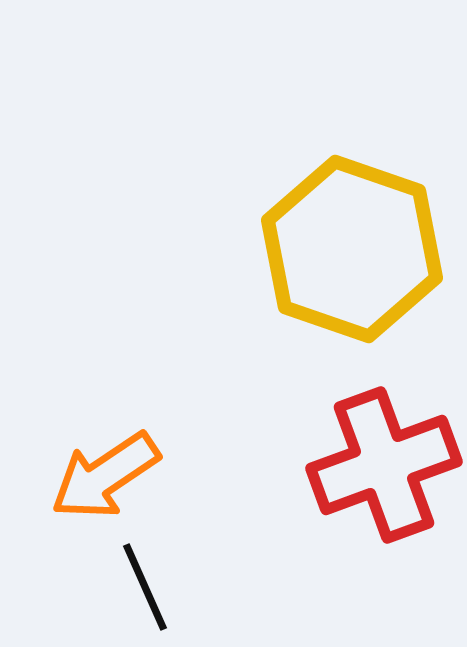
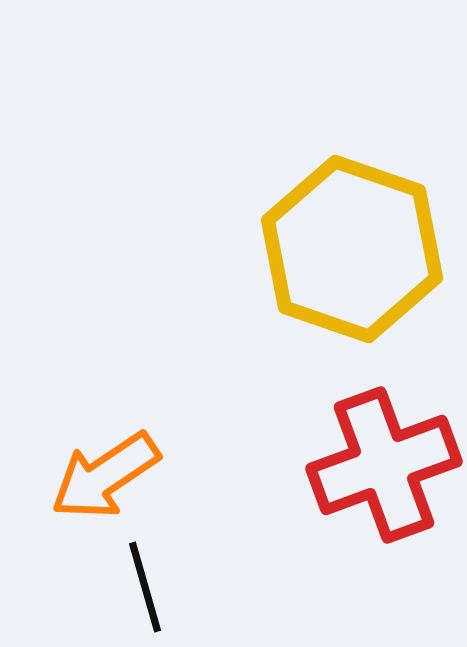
black line: rotated 8 degrees clockwise
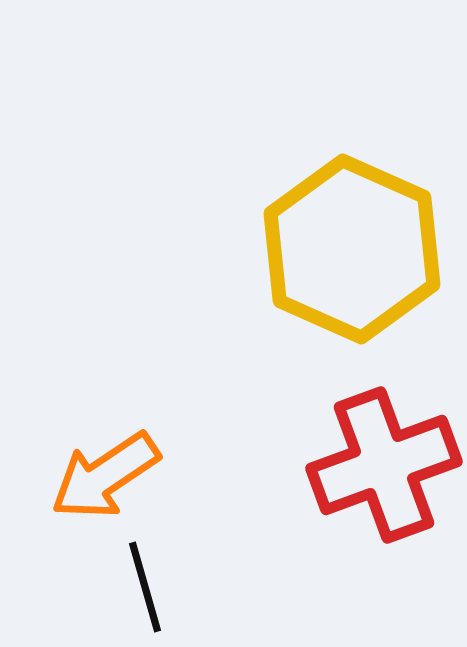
yellow hexagon: rotated 5 degrees clockwise
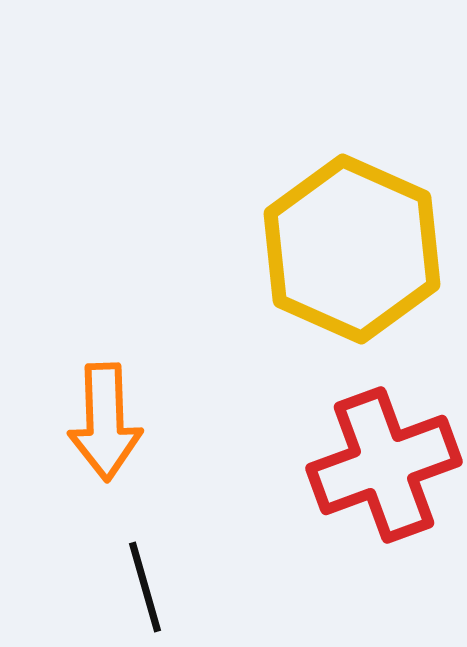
orange arrow: moved 54 px up; rotated 58 degrees counterclockwise
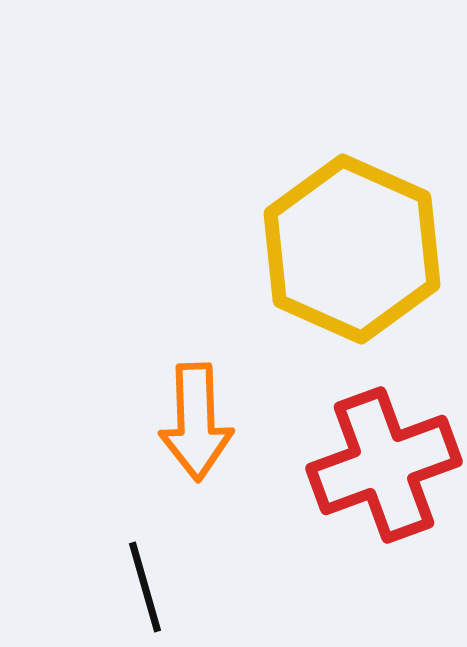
orange arrow: moved 91 px right
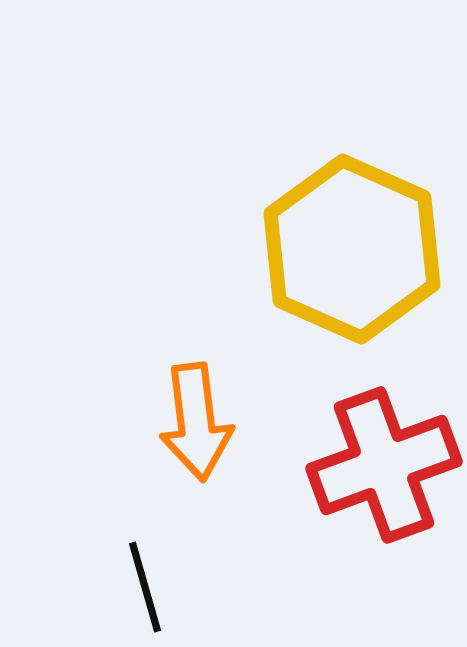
orange arrow: rotated 5 degrees counterclockwise
